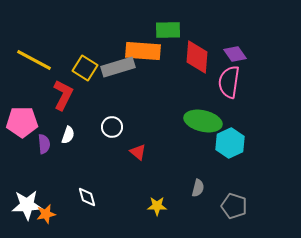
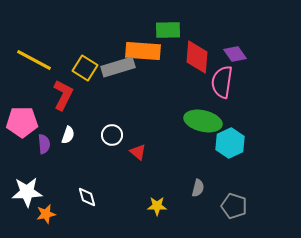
pink semicircle: moved 7 px left
white circle: moved 8 px down
white star: moved 13 px up
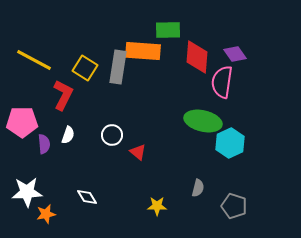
gray rectangle: rotated 64 degrees counterclockwise
white diamond: rotated 15 degrees counterclockwise
